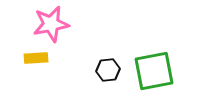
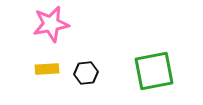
yellow rectangle: moved 11 px right, 11 px down
black hexagon: moved 22 px left, 3 px down
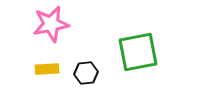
green square: moved 16 px left, 19 px up
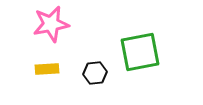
green square: moved 2 px right
black hexagon: moved 9 px right
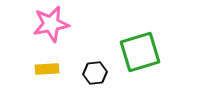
green square: rotated 6 degrees counterclockwise
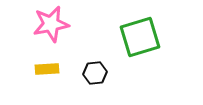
green square: moved 15 px up
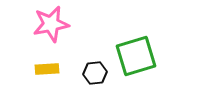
green square: moved 4 px left, 19 px down
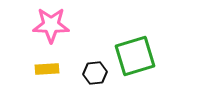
pink star: moved 1 px down; rotated 12 degrees clockwise
green square: moved 1 px left
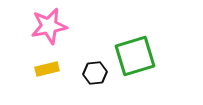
pink star: moved 2 px left, 1 px down; rotated 12 degrees counterclockwise
yellow rectangle: rotated 10 degrees counterclockwise
